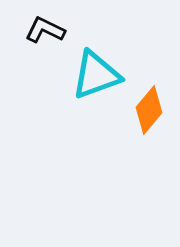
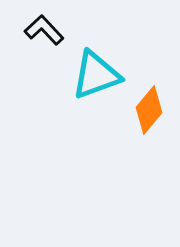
black L-shape: moved 1 px left; rotated 21 degrees clockwise
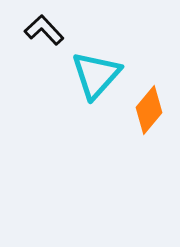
cyan triangle: rotated 28 degrees counterclockwise
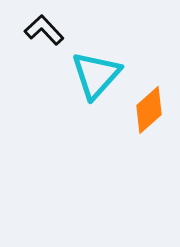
orange diamond: rotated 9 degrees clockwise
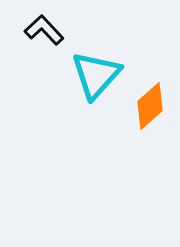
orange diamond: moved 1 px right, 4 px up
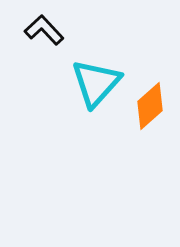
cyan triangle: moved 8 px down
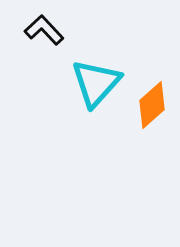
orange diamond: moved 2 px right, 1 px up
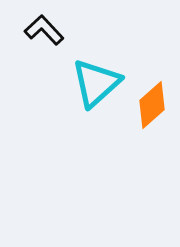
cyan triangle: rotated 6 degrees clockwise
